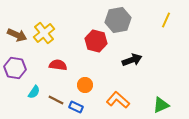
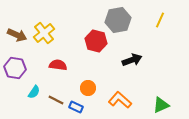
yellow line: moved 6 px left
orange circle: moved 3 px right, 3 px down
orange L-shape: moved 2 px right
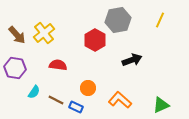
brown arrow: rotated 24 degrees clockwise
red hexagon: moved 1 px left, 1 px up; rotated 15 degrees clockwise
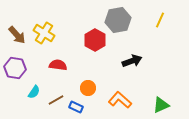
yellow cross: rotated 20 degrees counterclockwise
black arrow: moved 1 px down
brown line: rotated 56 degrees counterclockwise
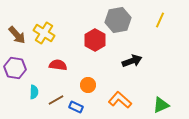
orange circle: moved 3 px up
cyan semicircle: rotated 32 degrees counterclockwise
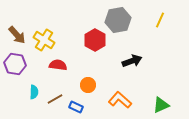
yellow cross: moved 7 px down
purple hexagon: moved 4 px up
brown line: moved 1 px left, 1 px up
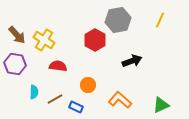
red semicircle: moved 1 px down
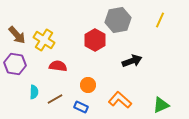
blue rectangle: moved 5 px right
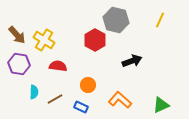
gray hexagon: moved 2 px left; rotated 25 degrees clockwise
purple hexagon: moved 4 px right
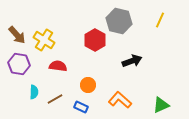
gray hexagon: moved 3 px right, 1 px down
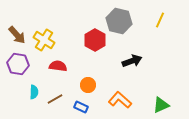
purple hexagon: moved 1 px left
